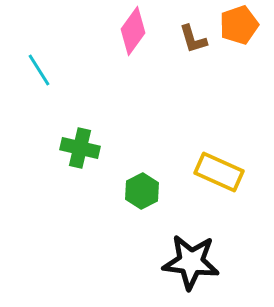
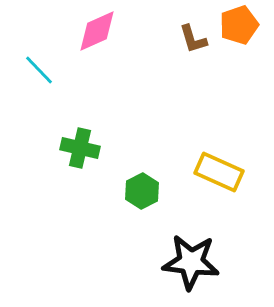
pink diamond: moved 36 px left; rotated 30 degrees clockwise
cyan line: rotated 12 degrees counterclockwise
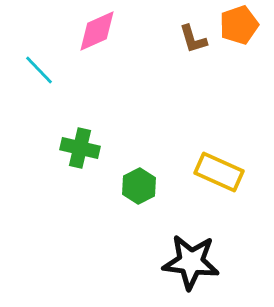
green hexagon: moved 3 px left, 5 px up
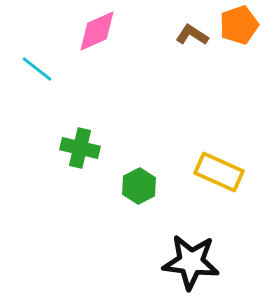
brown L-shape: moved 1 px left, 4 px up; rotated 140 degrees clockwise
cyan line: moved 2 px left, 1 px up; rotated 8 degrees counterclockwise
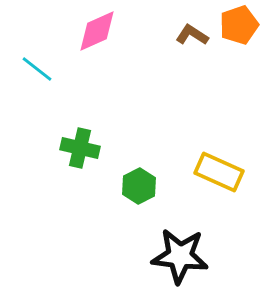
black star: moved 11 px left, 6 px up
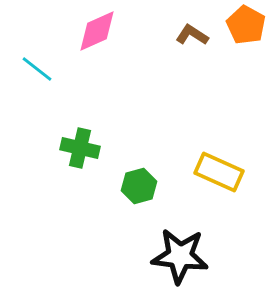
orange pentagon: moved 7 px right; rotated 24 degrees counterclockwise
green hexagon: rotated 12 degrees clockwise
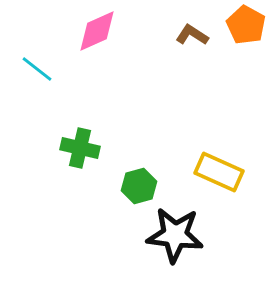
black star: moved 5 px left, 21 px up
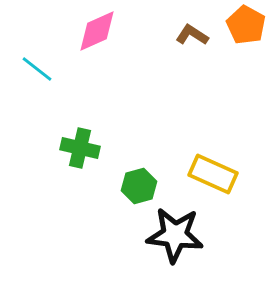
yellow rectangle: moved 6 px left, 2 px down
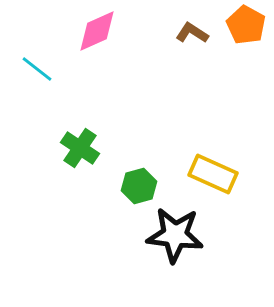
brown L-shape: moved 2 px up
green cross: rotated 21 degrees clockwise
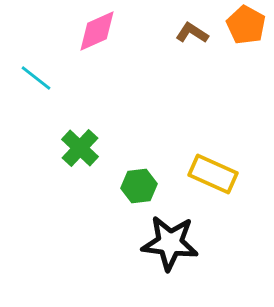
cyan line: moved 1 px left, 9 px down
green cross: rotated 9 degrees clockwise
green hexagon: rotated 8 degrees clockwise
black star: moved 5 px left, 8 px down
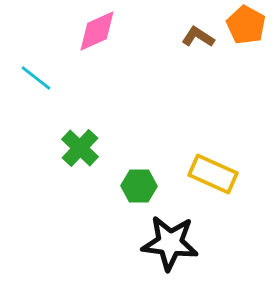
brown L-shape: moved 6 px right, 4 px down
green hexagon: rotated 8 degrees clockwise
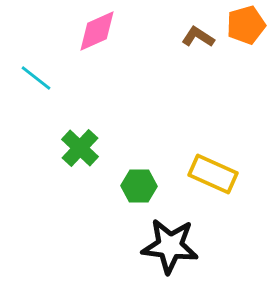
orange pentagon: rotated 27 degrees clockwise
black star: moved 3 px down
